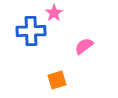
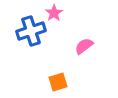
blue cross: rotated 16 degrees counterclockwise
orange square: moved 1 px right, 2 px down
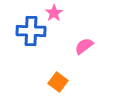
blue cross: rotated 20 degrees clockwise
orange square: rotated 36 degrees counterclockwise
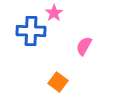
pink semicircle: rotated 24 degrees counterclockwise
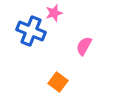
pink star: rotated 18 degrees clockwise
blue cross: rotated 20 degrees clockwise
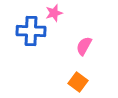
blue cross: rotated 20 degrees counterclockwise
orange square: moved 20 px right
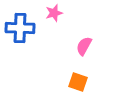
blue cross: moved 11 px left, 3 px up
orange square: rotated 18 degrees counterclockwise
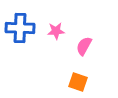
pink star: moved 2 px right, 18 px down; rotated 12 degrees clockwise
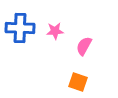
pink star: moved 1 px left
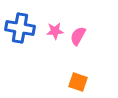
blue cross: rotated 8 degrees clockwise
pink semicircle: moved 6 px left, 10 px up
